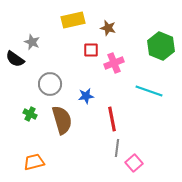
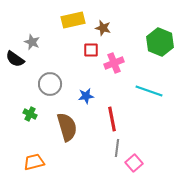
brown star: moved 5 px left
green hexagon: moved 1 px left, 4 px up
brown semicircle: moved 5 px right, 7 px down
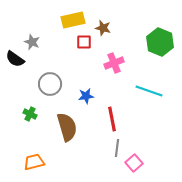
red square: moved 7 px left, 8 px up
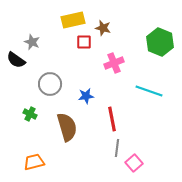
black semicircle: moved 1 px right, 1 px down
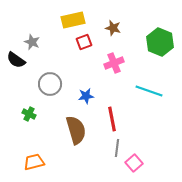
brown star: moved 10 px right
red square: rotated 21 degrees counterclockwise
green cross: moved 1 px left
brown semicircle: moved 9 px right, 3 px down
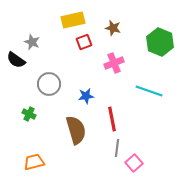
gray circle: moved 1 px left
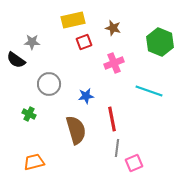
gray star: rotated 21 degrees counterclockwise
pink square: rotated 18 degrees clockwise
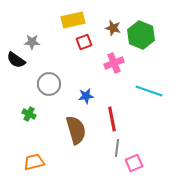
green hexagon: moved 19 px left, 7 px up
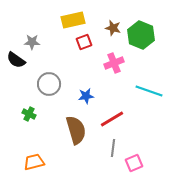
red line: rotated 70 degrees clockwise
gray line: moved 4 px left
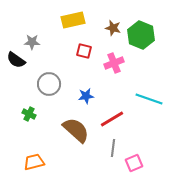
red square: moved 9 px down; rotated 35 degrees clockwise
cyan line: moved 8 px down
brown semicircle: rotated 32 degrees counterclockwise
